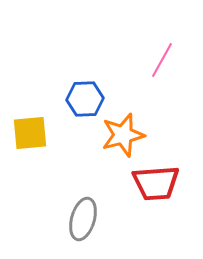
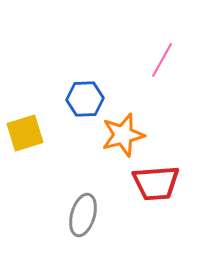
yellow square: moved 5 px left; rotated 12 degrees counterclockwise
gray ellipse: moved 4 px up
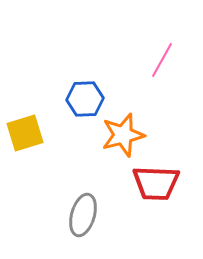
red trapezoid: rotated 6 degrees clockwise
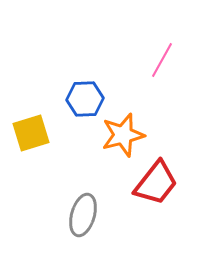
yellow square: moved 6 px right
red trapezoid: rotated 54 degrees counterclockwise
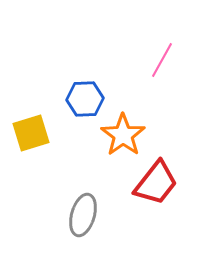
orange star: rotated 21 degrees counterclockwise
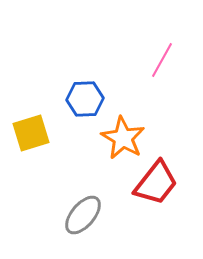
orange star: moved 3 px down; rotated 6 degrees counterclockwise
gray ellipse: rotated 24 degrees clockwise
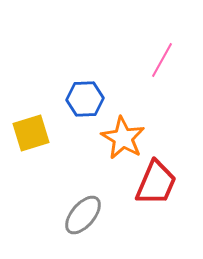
red trapezoid: rotated 15 degrees counterclockwise
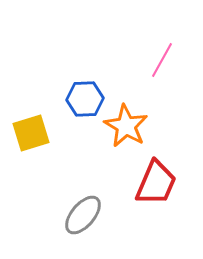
orange star: moved 3 px right, 12 px up
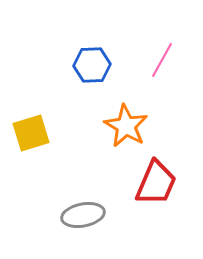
blue hexagon: moved 7 px right, 34 px up
gray ellipse: rotated 39 degrees clockwise
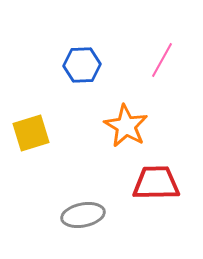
blue hexagon: moved 10 px left
red trapezoid: rotated 114 degrees counterclockwise
